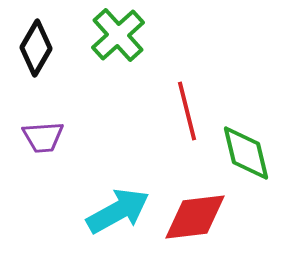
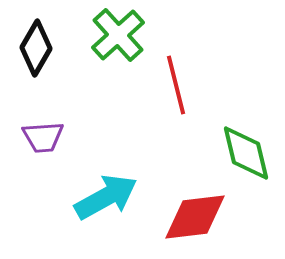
red line: moved 11 px left, 26 px up
cyan arrow: moved 12 px left, 14 px up
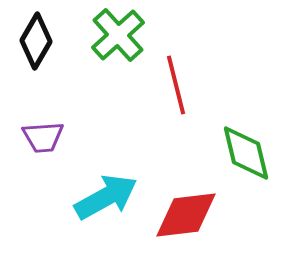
black diamond: moved 7 px up
red diamond: moved 9 px left, 2 px up
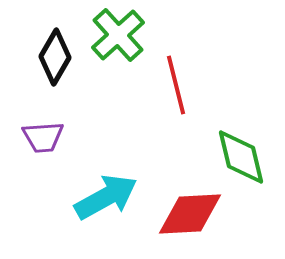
black diamond: moved 19 px right, 16 px down
green diamond: moved 5 px left, 4 px down
red diamond: moved 4 px right, 1 px up; rotated 4 degrees clockwise
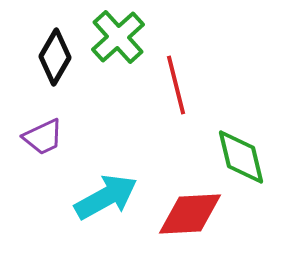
green cross: moved 2 px down
purple trapezoid: rotated 21 degrees counterclockwise
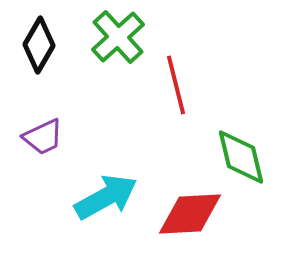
black diamond: moved 16 px left, 12 px up
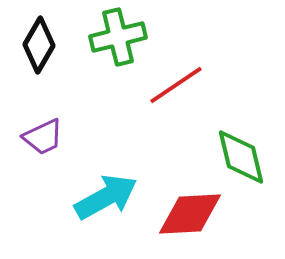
green cross: rotated 28 degrees clockwise
red line: rotated 70 degrees clockwise
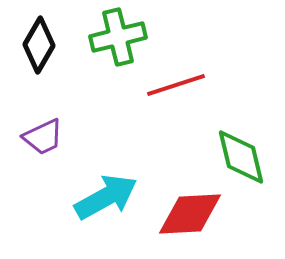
red line: rotated 16 degrees clockwise
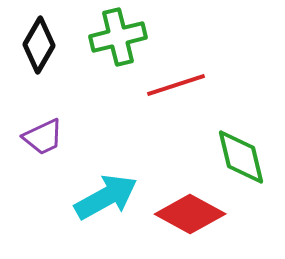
red diamond: rotated 32 degrees clockwise
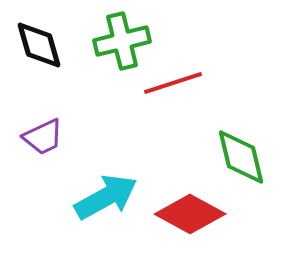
green cross: moved 4 px right, 4 px down
black diamond: rotated 46 degrees counterclockwise
red line: moved 3 px left, 2 px up
